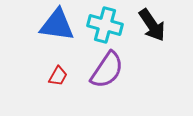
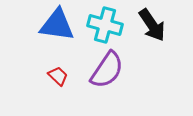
red trapezoid: rotated 75 degrees counterclockwise
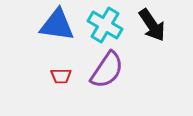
cyan cross: rotated 16 degrees clockwise
red trapezoid: moved 3 px right; rotated 135 degrees clockwise
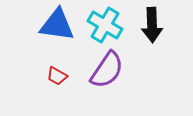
black arrow: rotated 32 degrees clockwise
red trapezoid: moved 4 px left; rotated 30 degrees clockwise
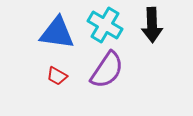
blue triangle: moved 8 px down
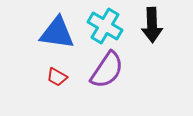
cyan cross: moved 1 px down
red trapezoid: moved 1 px down
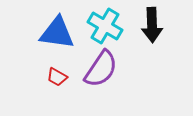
purple semicircle: moved 6 px left, 1 px up
